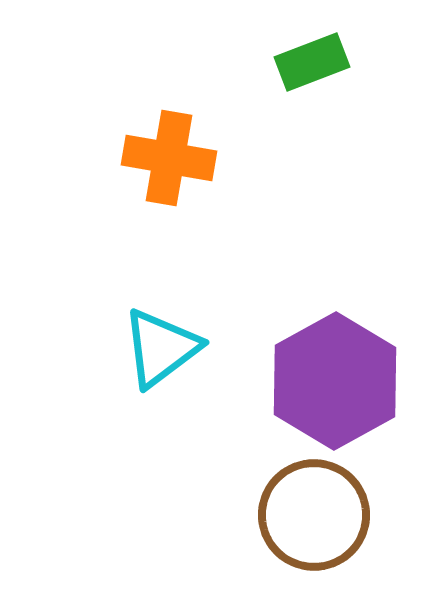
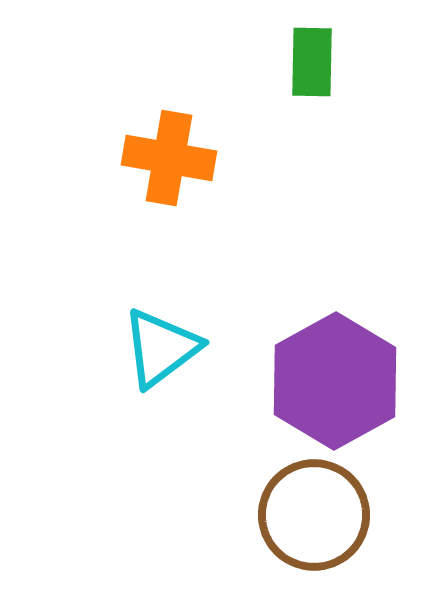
green rectangle: rotated 68 degrees counterclockwise
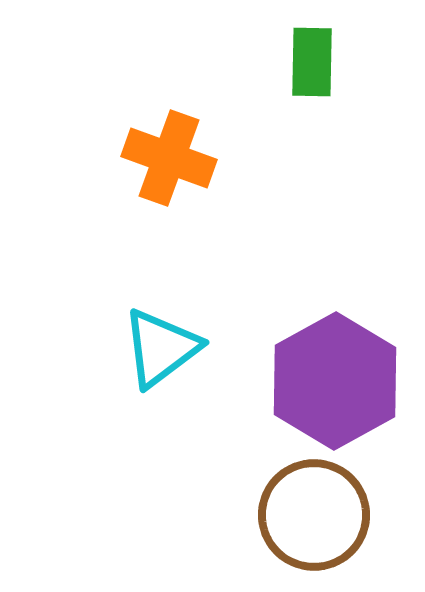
orange cross: rotated 10 degrees clockwise
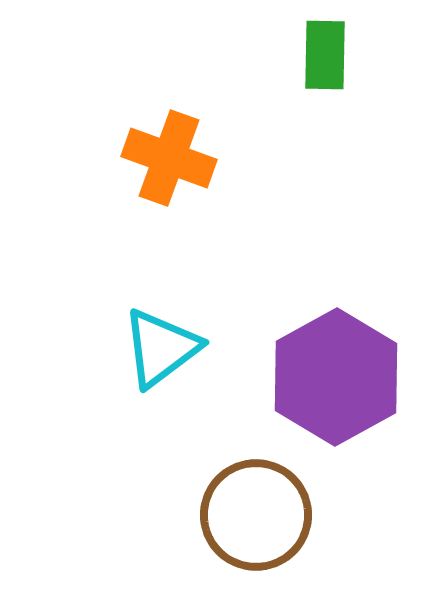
green rectangle: moved 13 px right, 7 px up
purple hexagon: moved 1 px right, 4 px up
brown circle: moved 58 px left
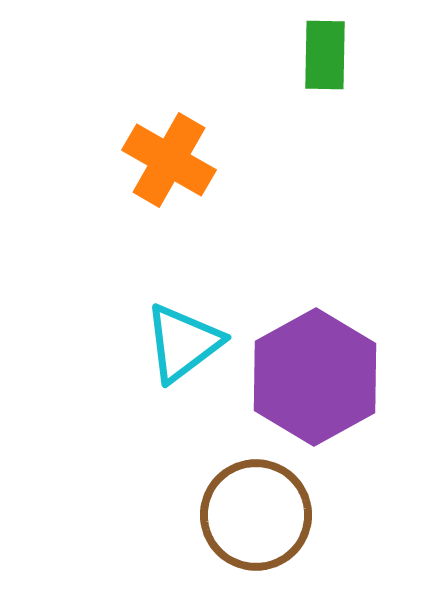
orange cross: moved 2 px down; rotated 10 degrees clockwise
cyan triangle: moved 22 px right, 5 px up
purple hexagon: moved 21 px left
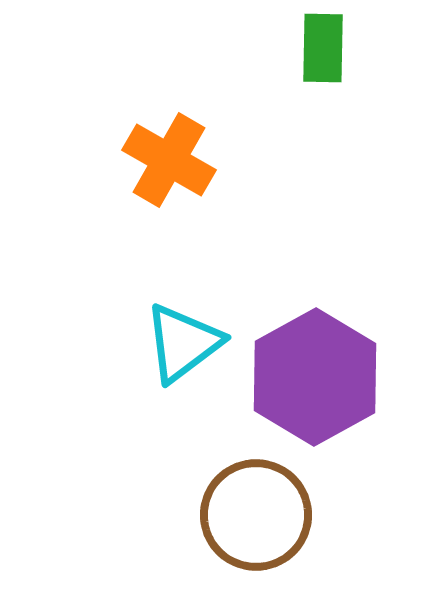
green rectangle: moved 2 px left, 7 px up
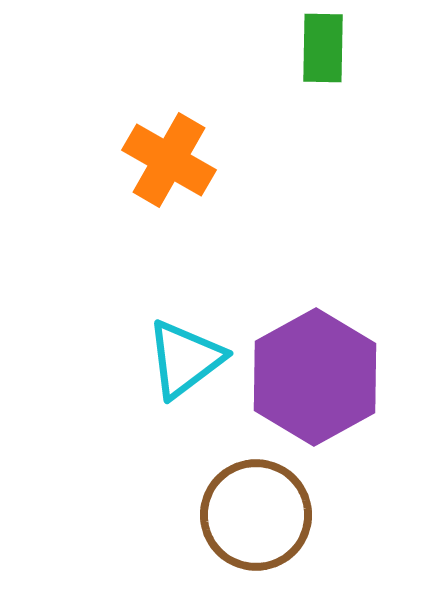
cyan triangle: moved 2 px right, 16 px down
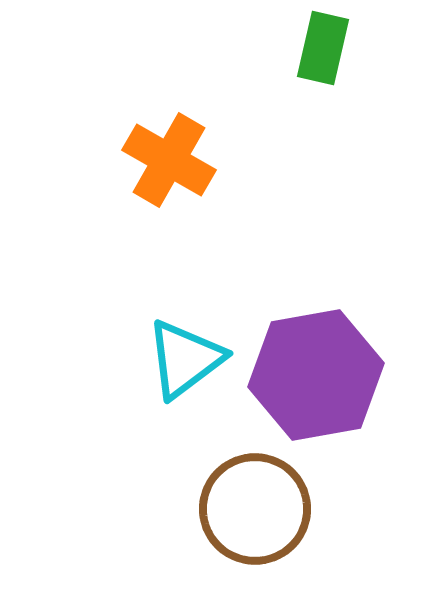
green rectangle: rotated 12 degrees clockwise
purple hexagon: moved 1 px right, 2 px up; rotated 19 degrees clockwise
brown circle: moved 1 px left, 6 px up
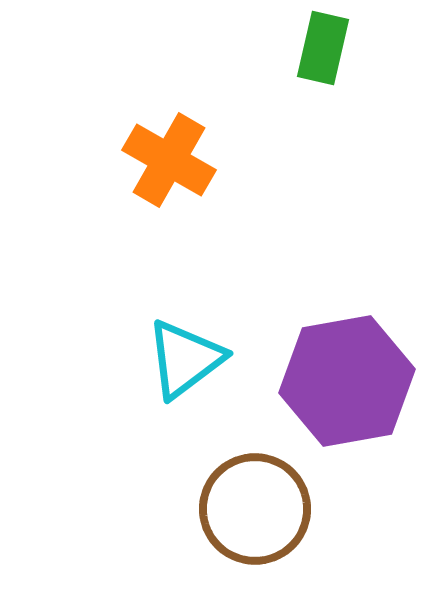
purple hexagon: moved 31 px right, 6 px down
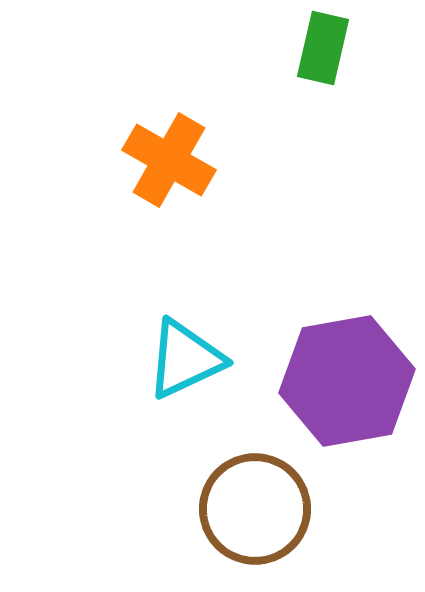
cyan triangle: rotated 12 degrees clockwise
